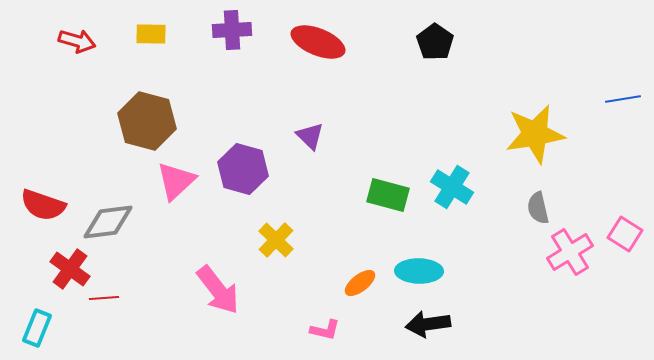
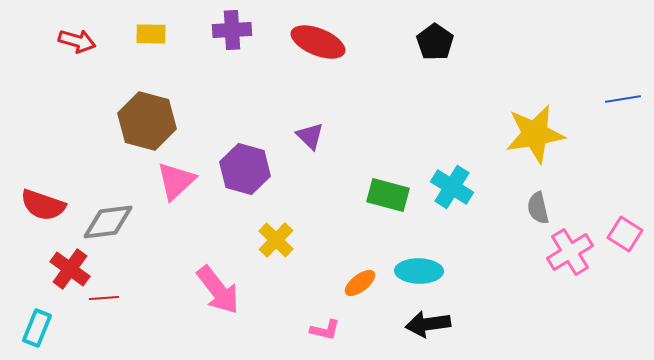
purple hexagon: moved 2 px right
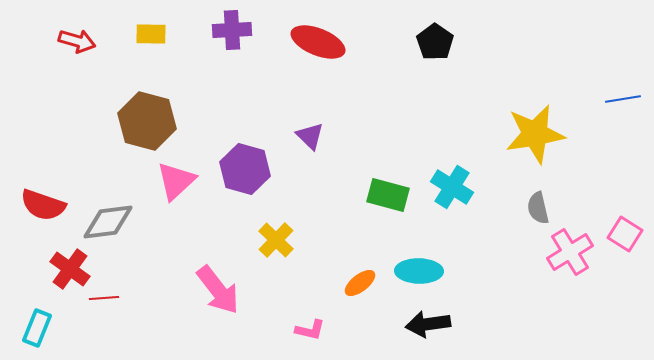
pink L-shape: moved 15 px left
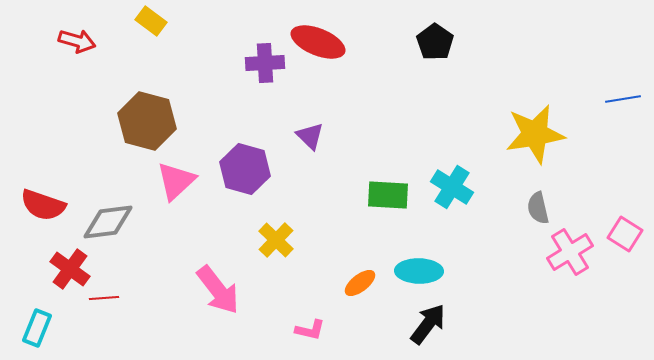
purple cross: moved 33 px right, 33 px down
yellow rectangle: moved 13 px up; rotated 36 degrees clockwise
green rectangle: rotated 12 degrees counterclockwise
black arrow: rotated 135 degrees clockwise
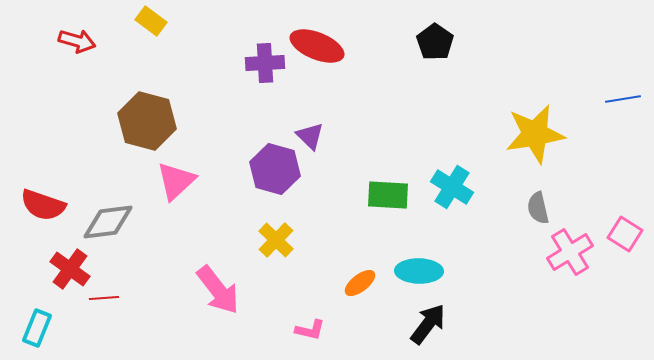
red ellipse: moved 1 px left, 4 px down
purple hexagon: moved 30 px right
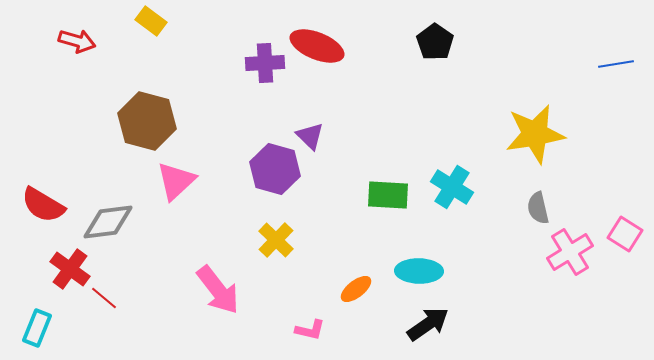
blue line: moved 7 px left, 35 px up
red semicircle: rotated 12 degrees clockwise
orange ellipse: moved 4 px left, 6 px down
red line: rotated 44 degrees clockwise
black arrow: rotated 18 degrees clockwise
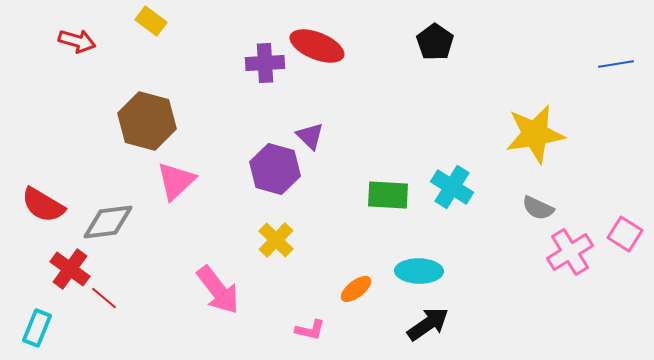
gray semicircle: rotated 52 degrees counterclockwise
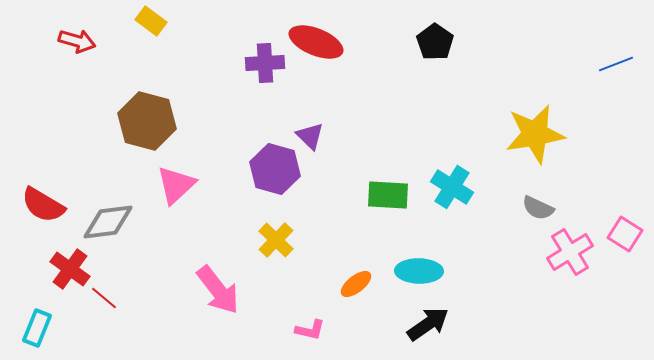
red ellipse: moved 1 px left, 4 px up
blue line: rotated 12 degrees counterclockwise
pink triangle: moved 4 px down
orange ellipse: moved 5 px up
